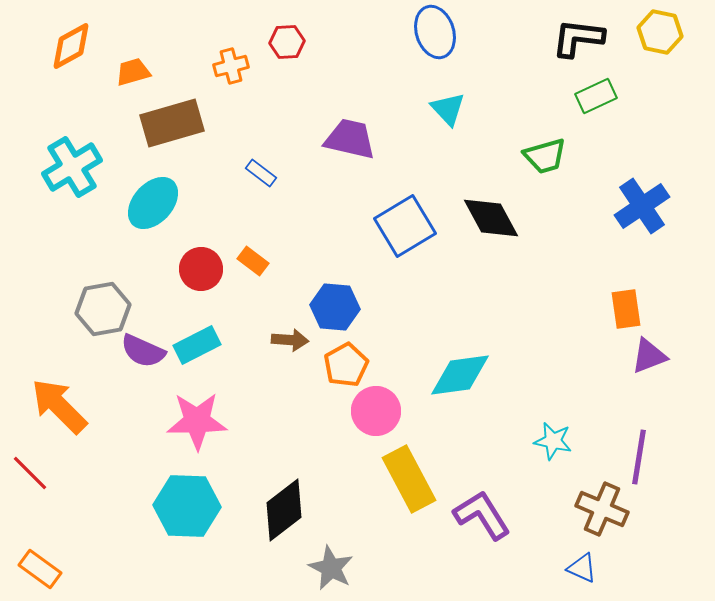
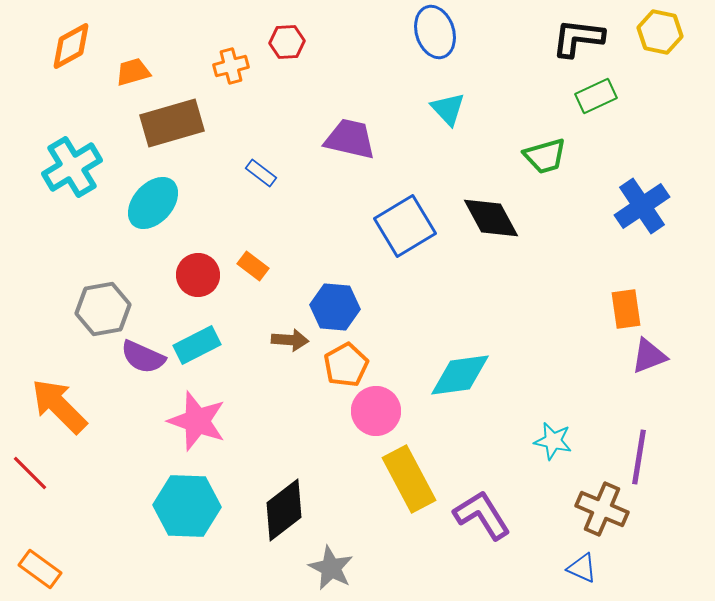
orange rectangle at (253, 261): moved 5 px down
red circle at (201, 269): moved 3 px left, 6 px down
purple semicircle at (143, 351): moved 6 px down
pink star at (197, 421): rotated 20 degrees clockwise
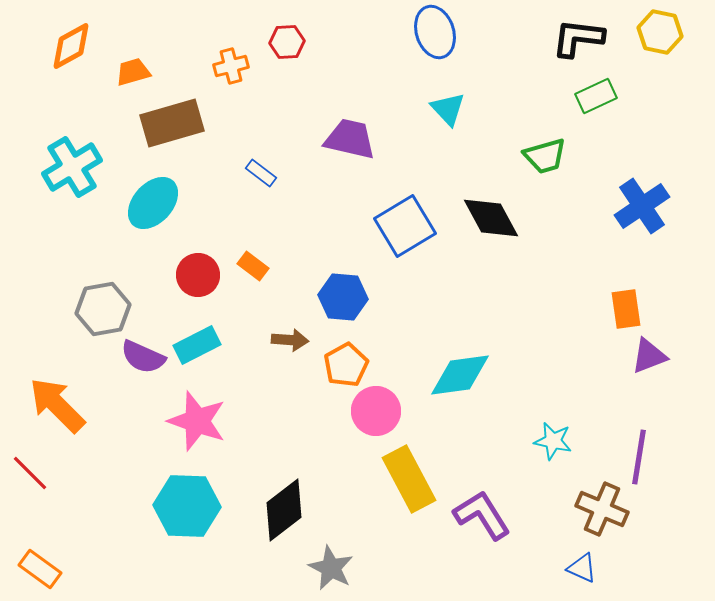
blue hexagon at (335, 307): moved 8 px right, 10 px up
orange arrow at (59, 406): moved 2 px left, 1 px up
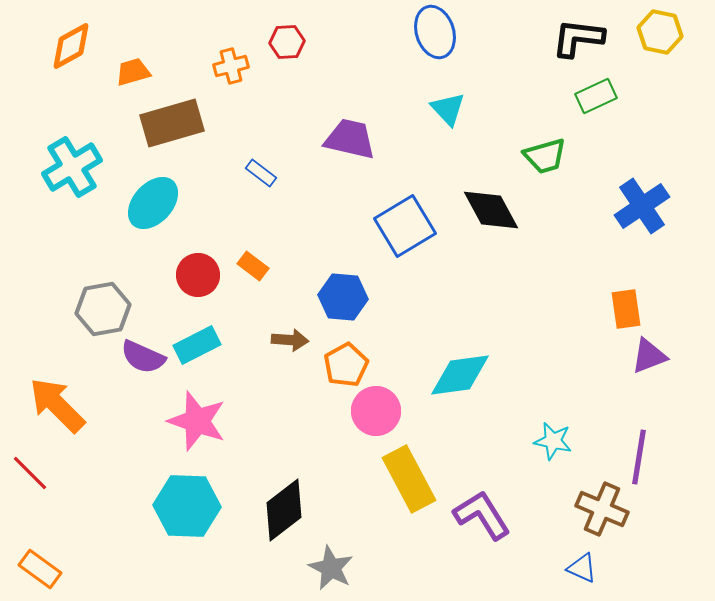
black diamond at (491, 218): moved 8 px up
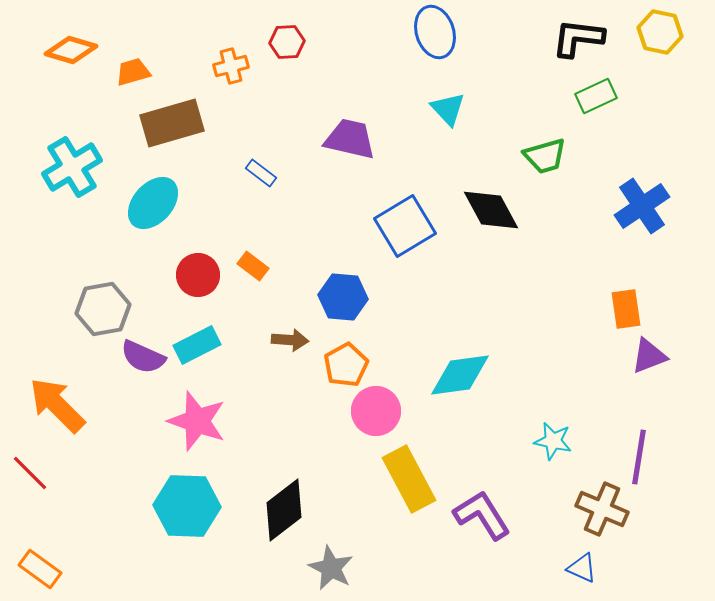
orange diamond at (71, 46): moved 4 px down; rotated 45 degrees clockwise
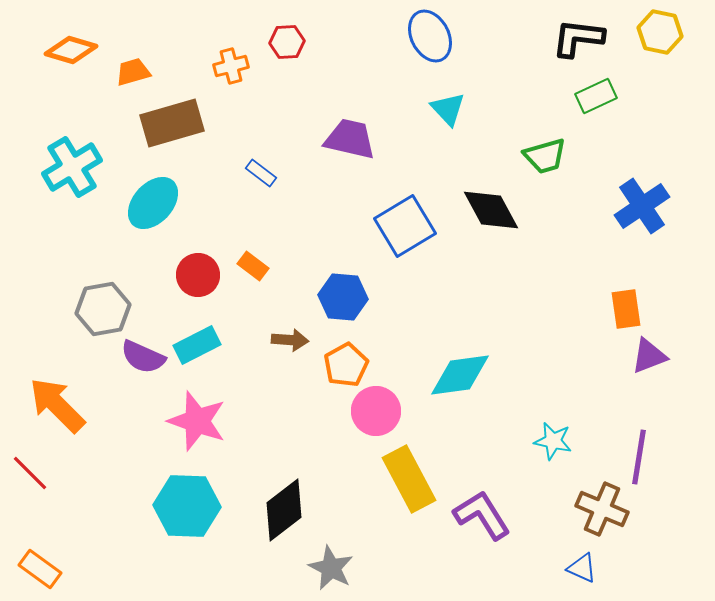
blue ellipse at (435, 32): moved 5 px left, 4 px down; rotated 9 degrees counterclockwise
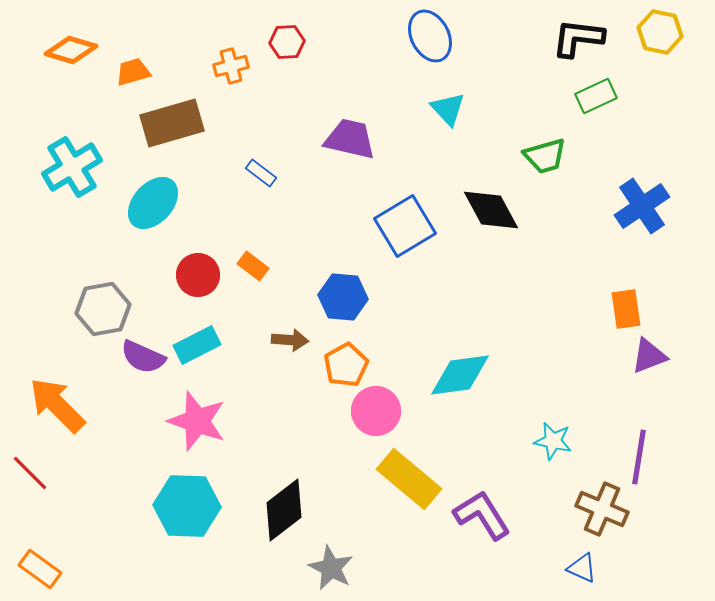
yellow rectangle at (409, 479): rotated 22 degrees counterclockwise
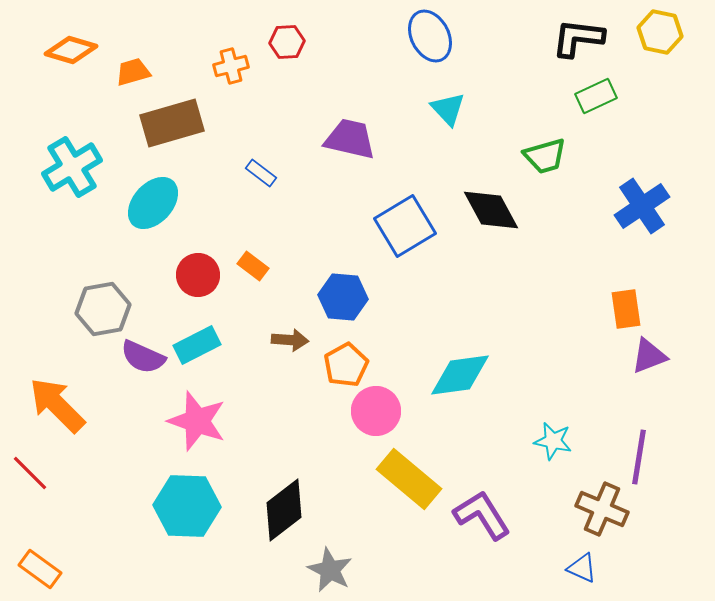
gray star at (331, 568): moved 1 px left, 2 px down
